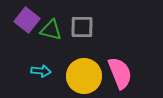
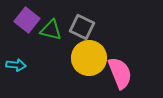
gray square: rotated 25 degrees clockwise
cyan arrow: moved 25 px left, 6 px up
yellow circle: moved 5 px right, 18 px up
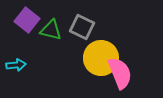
yellow circle: moved 12 px right
cyan arrow: rotated 12 degrees counterclockwise
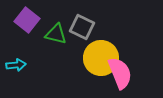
green triangle: moved 5 px right, 4 px down
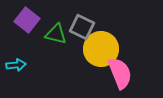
yellow circle: moved 9 px up
